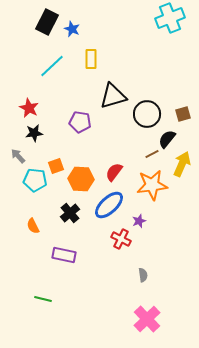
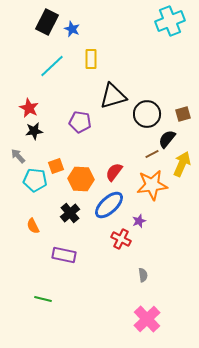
cyan cross: moved 3 px down
black star: moved 2 px up
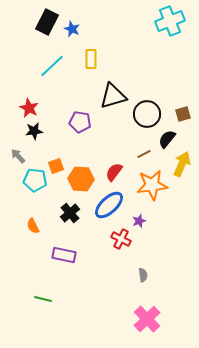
brown line: moved 8 px left
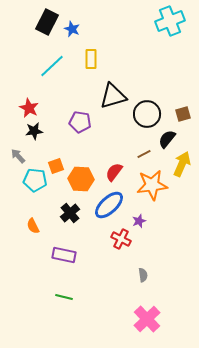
green line: moved 21 px right, 2 px up
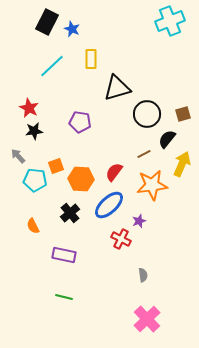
black triangle: moved 4 px right, 8 px up
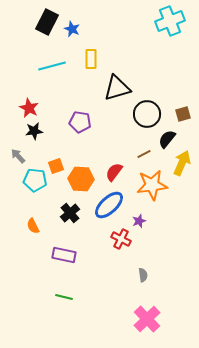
cyan line: rotated 28 degrees clockwise
yellow arrow: moved 1 px up
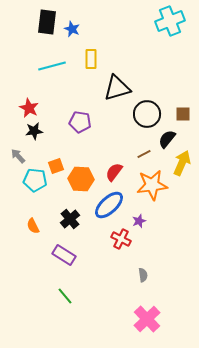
black rectangle: rotated 20 degrees counterclockwise
brown square: rotated 14 degrees clockwise
black cross: moved 6 px down
purple rectangle: rotated 20 degrees clockwise
green line: moved 1 px right, 1 px up; rotated 36 degrees clockwise
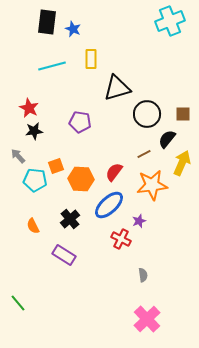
blue star: moved 1 px right
green line: moved 47 px left, 7 px down
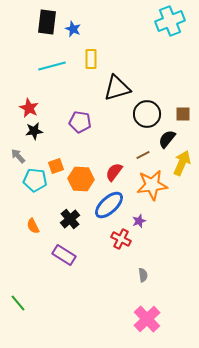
brown line: moved 1 px left, 1 px down
